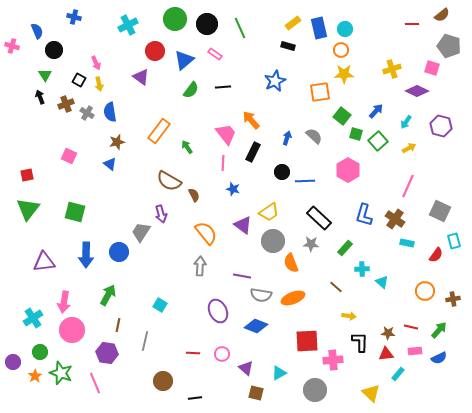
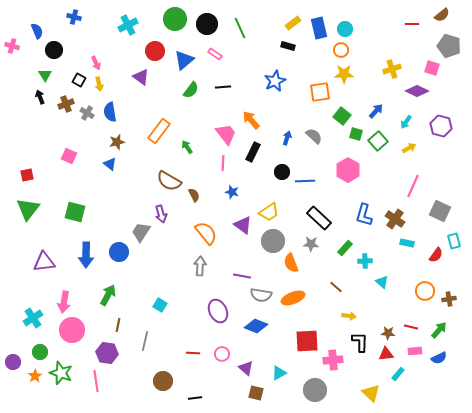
pink line at (408, 186): moved 5 px right
blue star at (233, 189): moved 1 px left, 3 px down
cyan cross at (362, 269): moved 3 px right, 8 px up
brown cross at (453, 299): moved 4 px left
pink line at (95, 383): moved 1 px right, 2 px up; rotated 15 degrees clockwise
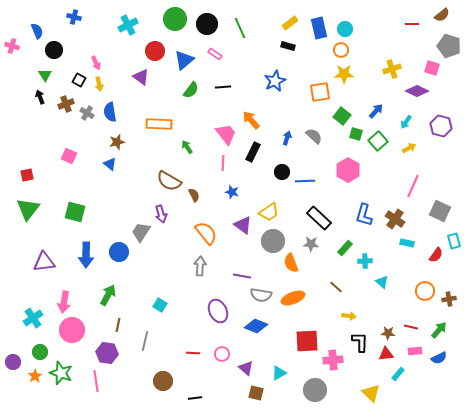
yellow rectangle at (293, 23): moved 3 px left
orange rectangle at (159, 131): moved 7 px up; rotated 55 degrees clockwise
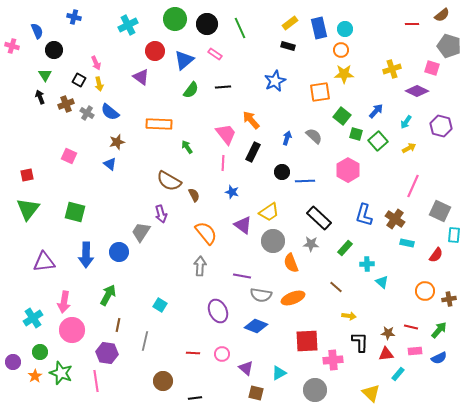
blue semicircle at (110, 112): rotated 42 degrees counterclockwise
cyan rectangle at (454, 241): moved 6 px up; rotated 21 degrees clockwise
cyan cross at (365, 261): moved 2 px right, 3 px down
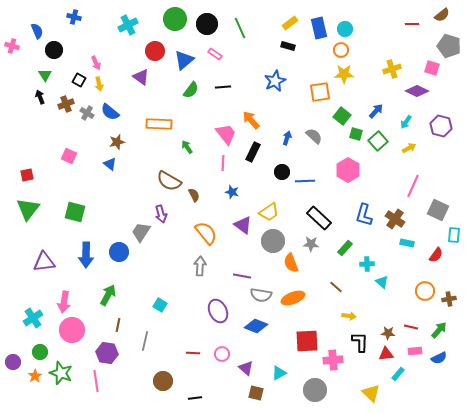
gray square at (440, 211): moved 2 px left, 1 px up
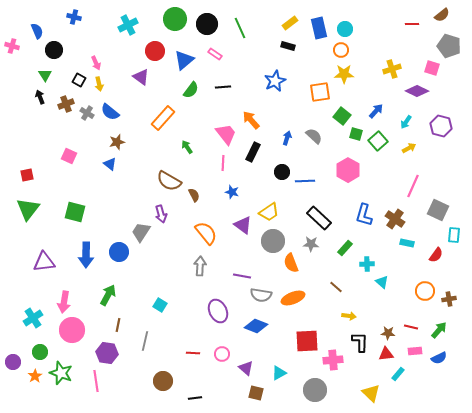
orange rectangle at (159, 124): moved 4 px right, 6 px up; rotated 50 degrees counterclockwise
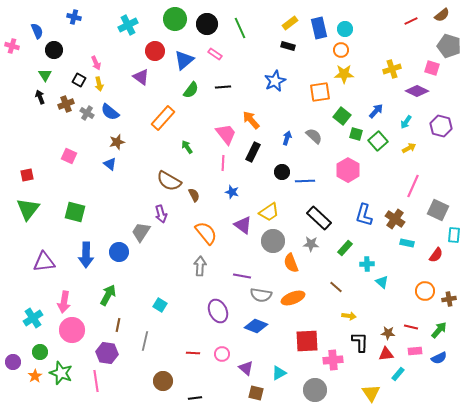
red line at (412, 24): moved 1 px left, 3 px up; rotated 24 degrees counterclockwise
yellow triangle at (371, 393): rotated 12 degrees clockwise
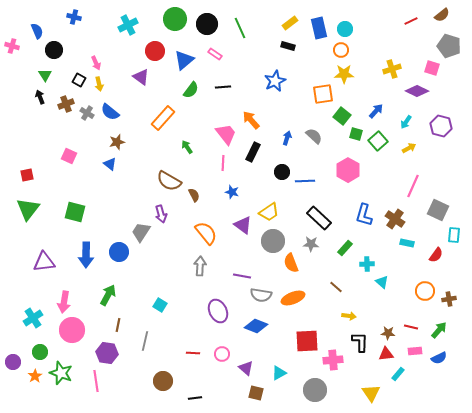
orange square at (320, 92): moved 3 px right, 2 px down
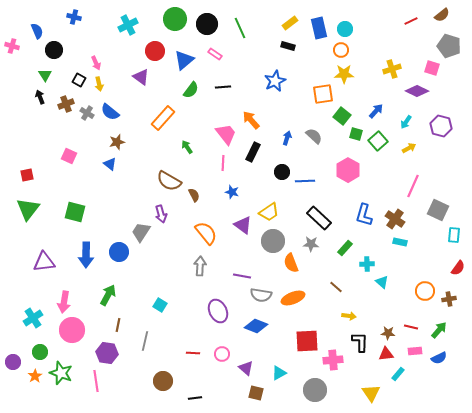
cyan rectangle at (407, 243): moved 7 px left, 1 px up
red semicircle at (436, 255): moved 22 px right, 13 px down
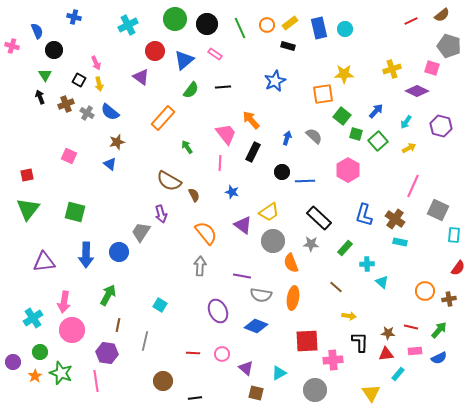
orange circle at (341, 50): moved 74 px left, 25 px up
pink line at (223, 163): moved 3 px left
orange ellipse at (293, 298): rotated 60 degrees counterclockwise
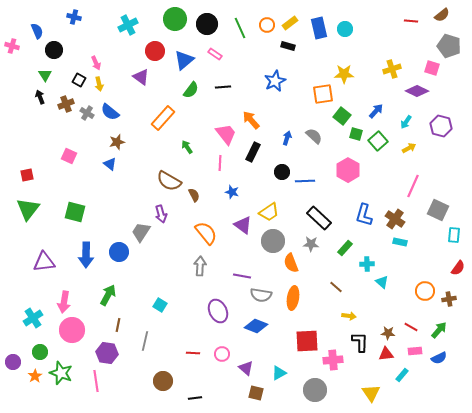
red line at (411, 21): rotated 32 degrees clockwise
red line at (411, 327): rotated 16 degrees clockwise
cyan rectangle at (398, 374): moved 4 px right, 1 px down
